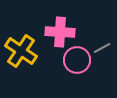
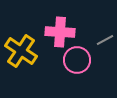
gray line: moved 3 px right, 8 px up
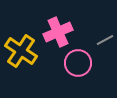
pink cross: moved 2 px left; rotated 28 degrees counterclockwise
pink circle: moved 1 px right, 3 px down
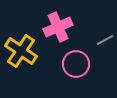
pink cross: moved 5 px up
pink circle: moved 2 px left, 1 px down
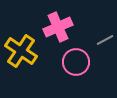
pink circle: moved 2 px up
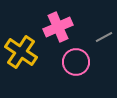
gray line: moved 1 px left, 3 px up
yellow cross: moved 1 px down
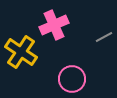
pink cross: moved 4 px left, 2 px up
pink circle: moved 4 px left, 17 px down
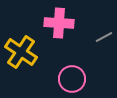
pink cross: moved 5 px right, 2 px up; rotated 28 degrees clockwise
